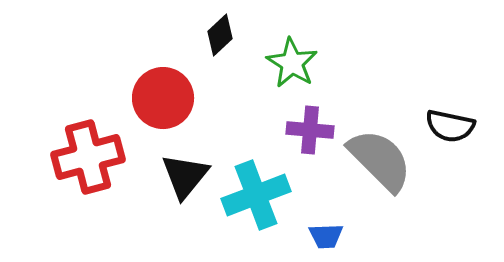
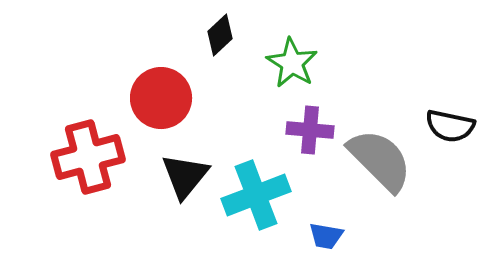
red circle: moved 2 px left
blue trapezoid: rotated 12 degrees clockwise
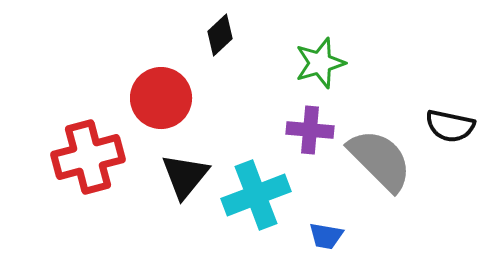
green star: moved 28 px right; rotated 24 degrees clockwise
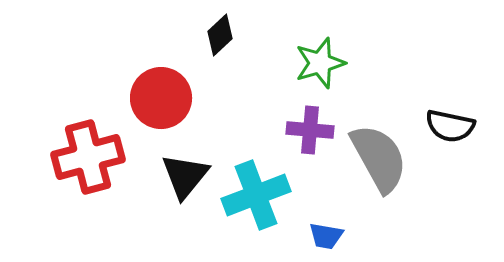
gray semicircle: moved 1 px left, 2 px up; rotated 16 degrees clockwise
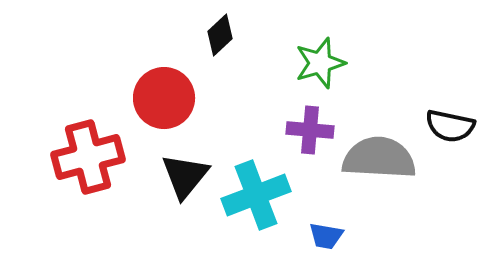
red circle: moved 3 px right
gray semicircle: rotated 58 degrees counterclockwise
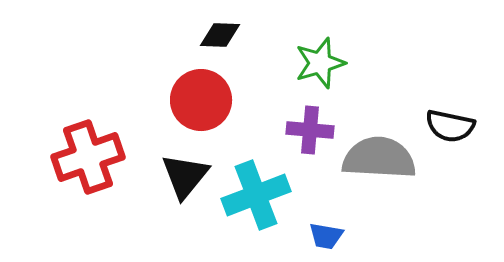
black diamond: rotated 45 degrees clockwise
red circle: moved 37 px right, 2 px down
red cross: rotated 4 degrees counterclockwise
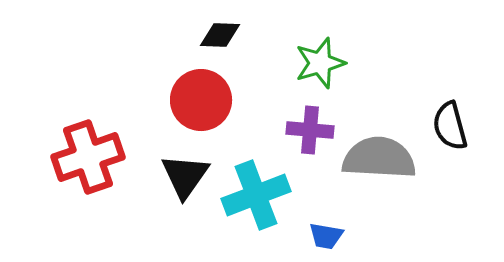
black semicircle: rotated 63 degrees clockwise
black triangle: rotated 4 degrees counterclockwise
